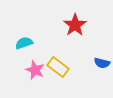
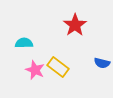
cyan semicircle: rotated 18 degrees clockwise
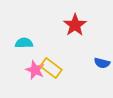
yellow rectangle: moved 7 px left, 1 px down
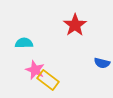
yellow rectangle: moved 3 px left, 12 px down
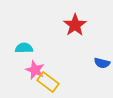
cyan semicircle: moved 5 px down
yellow rectangle: moved 2 px down
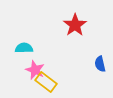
blue semicircle: moved 2 px left, 1 px down; rotated 63 degrees clockwise
yellow rectangle: moved 2 px left
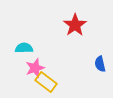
pink star: moved 2 px up; rotated 30 degrees clockwise
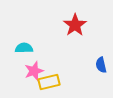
blue semicircle: moved 1 px right, 1 px down
pink star: moved 1 px left, 3 px down
yellow rectangle: moved 3 px right; rotated 50 degrees counterclockwise
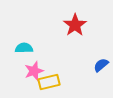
blue semicircle: rotated 63 degrees clockwise
